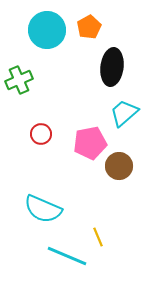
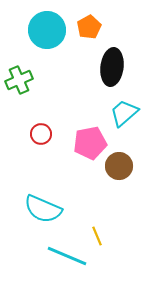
yellow line: moved 1 px left, 1 px up
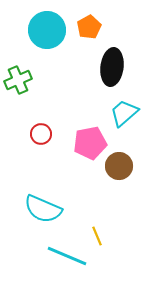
green cross: moved 1 px left
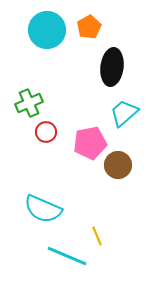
green cross: moved 11 px right, 23 px down
red circle: moved 5 px right, 2 px up
brown circle: moved 1 px left, 1 px up
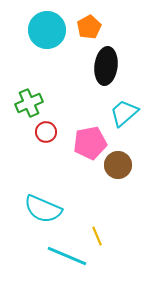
black ellipse: moved 6 px left, 1 px up
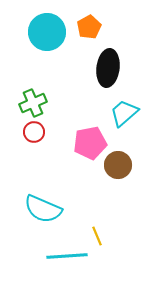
cyan circle: moved 2 px down
black ellipse: moved 2 px right, 2 px down
green cross: moved 4 px right
red circle: moved 12 px left
cyan line: rotated 27 degrees counterclockwise
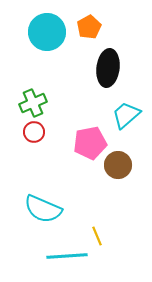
cyan trapezoid: moved 2 px right, 2 px down
